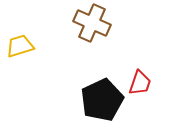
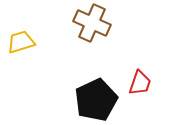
yellow trapezoid: moved 1 px right, 4 px up
black pentagon: moved 6 px left
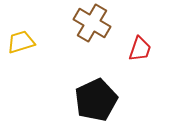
brown cross: rotated 6 degrees clockwise
red trapezoid: moved 34 px up
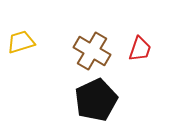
brown cross: moved 28 px down
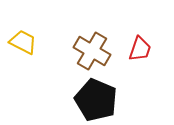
yellow trapezoid: moved 2 px right; rotated 44 degrees clockwise
black pentagon: rotated 24 degrees counterclockwise
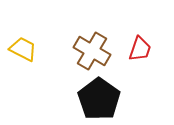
yellow trapezoid: moved 7 px down
black pentagon: moved 3 px right, 1 px up; rotated 12 degrees clockwise
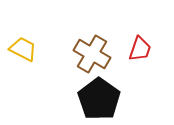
brown cross: moved 3 px down
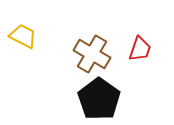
yellow trapezoid: moved 13 px up
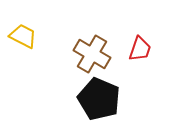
black pentagon: rotated 12 degrees counterclockwise
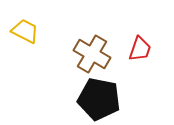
yellow trapezoid: moved 2 px right, 5 px up
black pentagon: rotated 12 degrees counterclockwise
